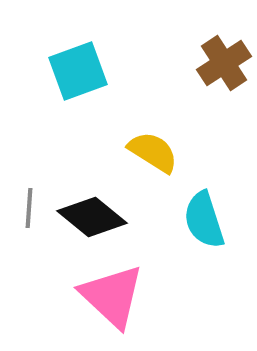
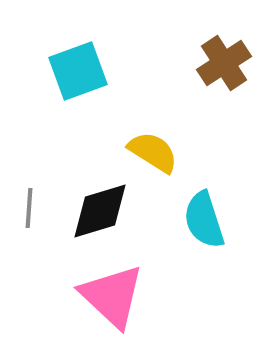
black diamond: moved 8 px right, 6 px up; rotated 56 degrees counterclockwise
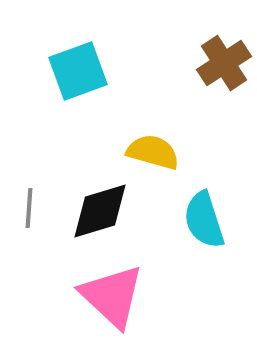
yellow semicircle: rotated 16 degrees counterclockwise
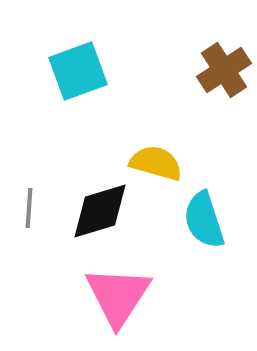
brown cross: moved 7 px down
yellow semicircle: moved 3 px right, 11 px down
pink triangle: moved 6 px right; rotated 20 degrees clockwise
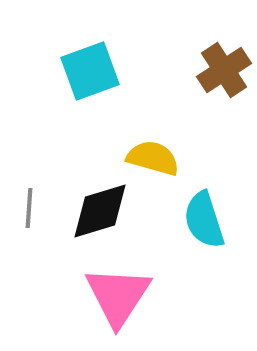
cyan square: moved 12 px right
yellow semicircle: moved 3 px left, 5 px up
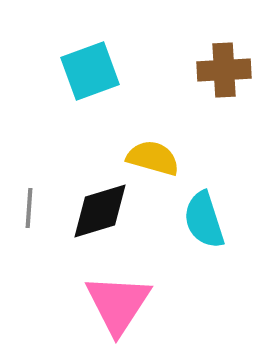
brown cross: rotated 30 degrees clockwise
pink triangle: moved 8 px down
